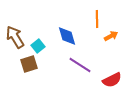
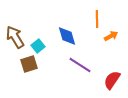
red semicircle: rotated 150 degrees clockwise
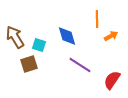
cyan square: moved 1 px right, 1 px up; rotated 32 degrees counterclockwise
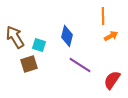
orange line: moved 6 px right, 3 px up
blue diamond: rotated 30 degrees clockwise
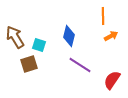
blue diamond: moved 2 px right
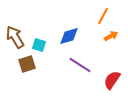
orange line: rotated 30 degrees clockwise
blue diamond: rotated 60 degrees clockwise
brown square: moved 2 px left
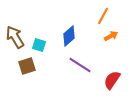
blue diamond: rotated 25 degrees counterclockwise
brown square: moved 2 px down
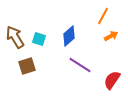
cyan square: moved 6 px up
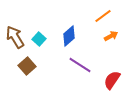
orange line: rotated 24 degrees clockwise
cyan square: rotated 24 degrees clockwise
brown square: rotated 24 degrees counterclockwise
